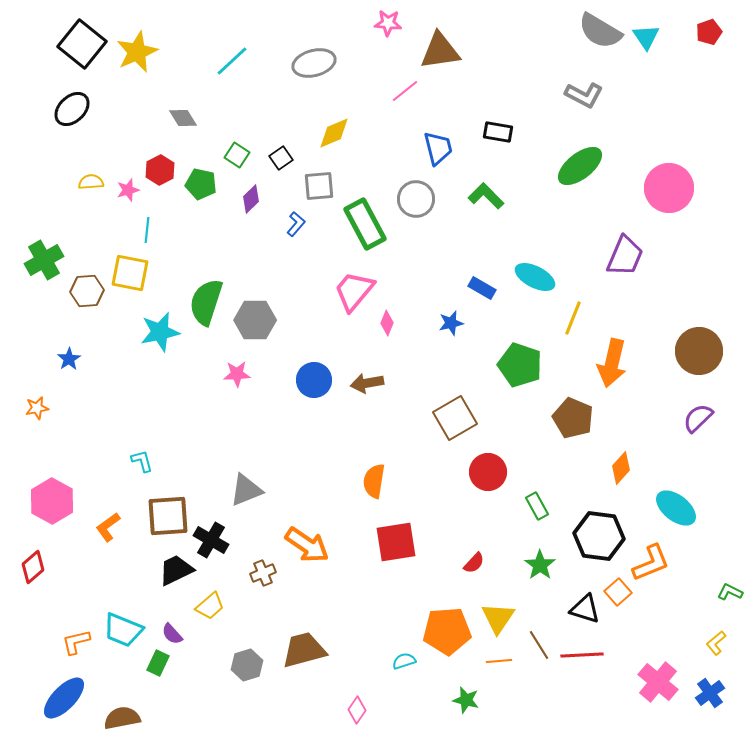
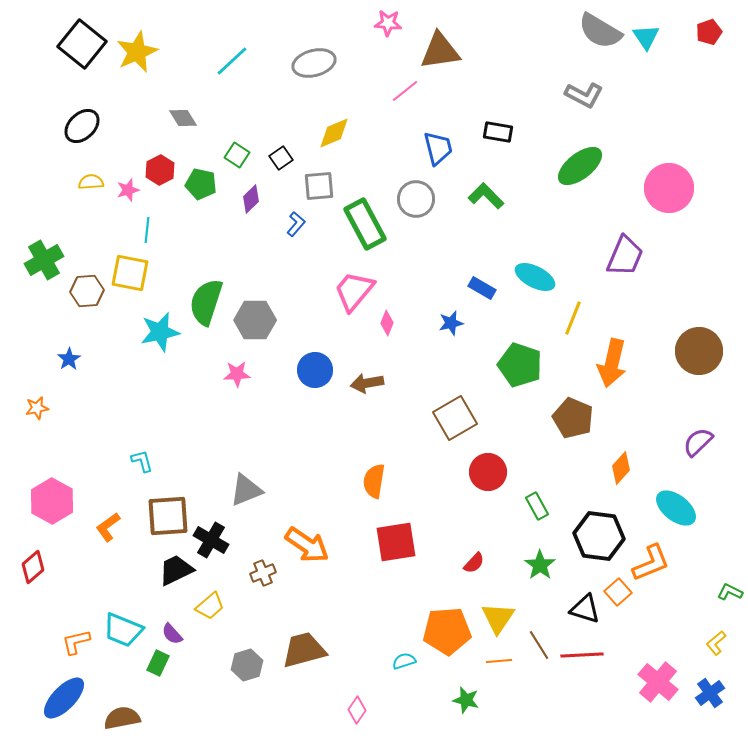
black ellipse at (72, 109): moved 10 px right, 17 px down
blue circle at (314, 380): moved 1 px right, 10 px up
purple semicircle at (698, 418): moved 24 px down
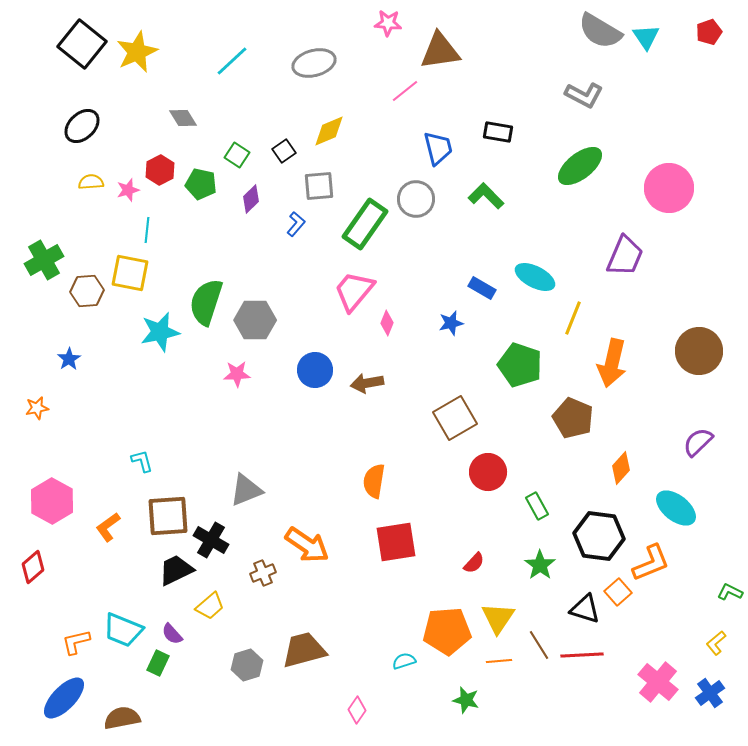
yellow diamond at (334, 133): moved 5 px left, 2 px up
black square at (281, 158): moved 3 px right, 7 px up
green rectangle at (365, 224): rotated 63 degrees clockwise
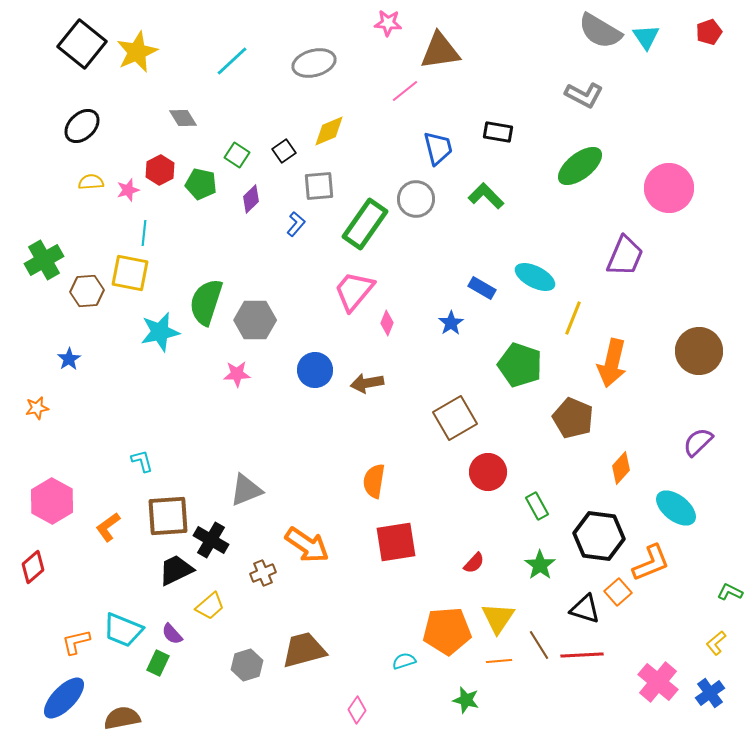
cyan line at (147, 230): moved 3 px left, 3 px down
blue star at (451, 323): rotated 20 degrees counterclockwise
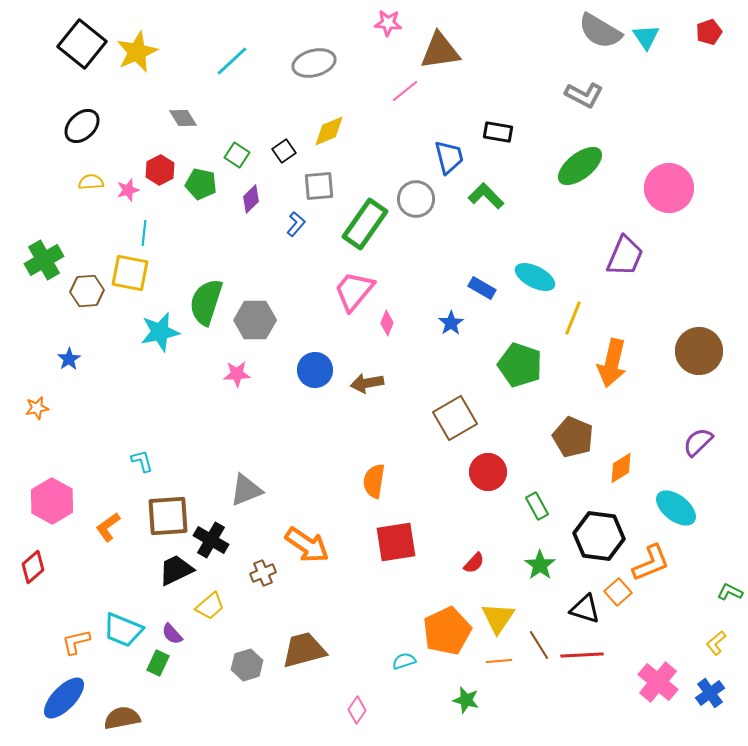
blue trapezoid at (438, 148): moved 11 px right, 9 px down
brown pentagon at (573, 418): moved 19 px down
orange diamond at (621, 468): rotated 16 degrees clockwise
orange pentagon at (447, 631): rotated 21 degrees counterclockwise
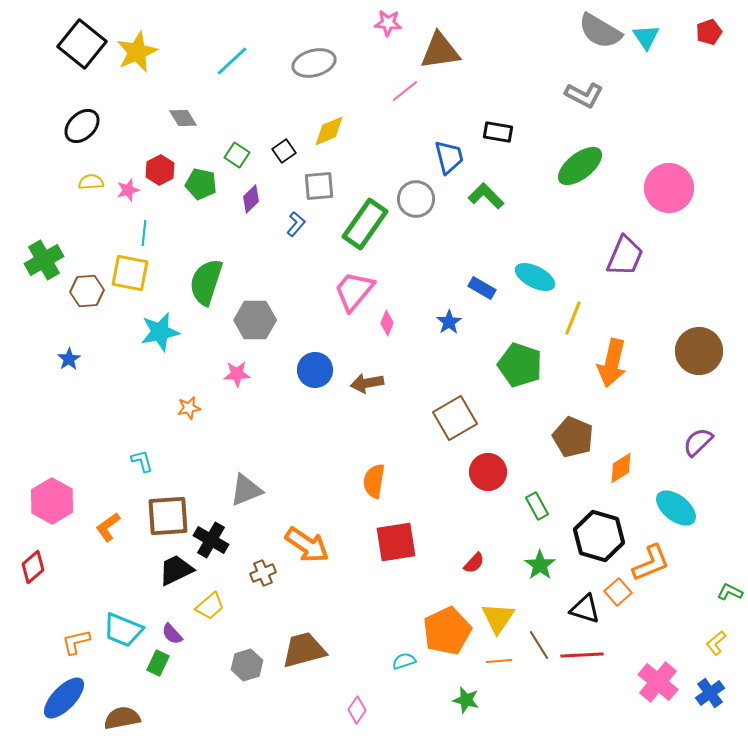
green semicircle at (206, 302): moved 20 px up
blue star at (451, 323): moved 2 px left, 1 px up
orange star at (37, 408): moved 152 px right
black hexagon at (599, 536): rotated 9 degrees clockwise
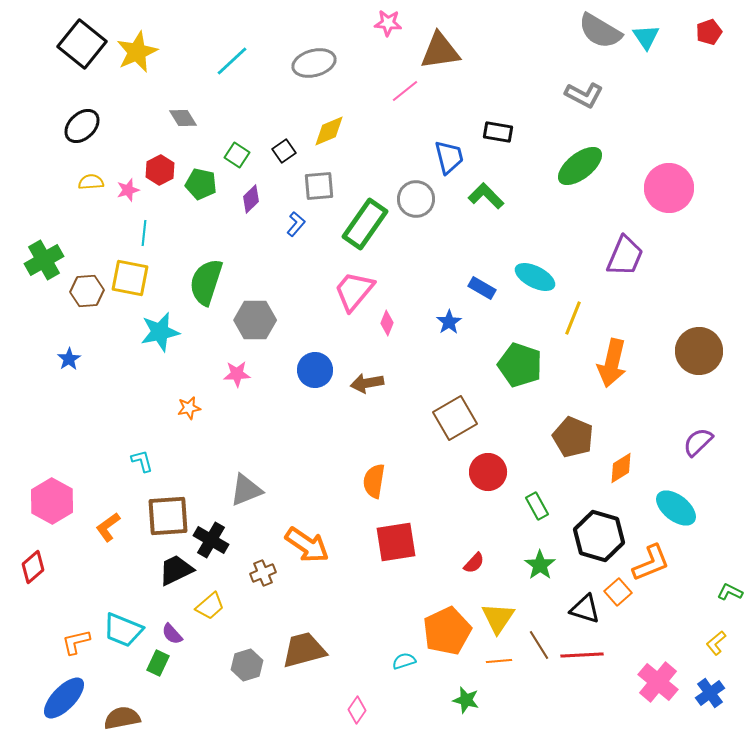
yellow square at (130, 273): moved 5 px down
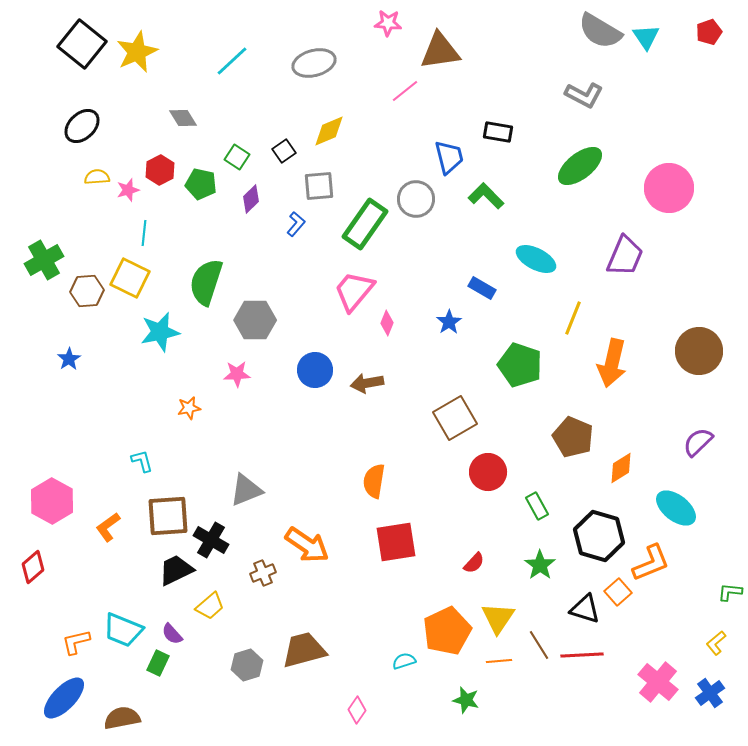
green square at (237, 155): moved 2 px down
yellow semicircle at (91, 182): moved 6 px right, 5 px up
cyan ellipse at (535, 277): moved 1 px right, 18 px up
yellow square at (130, 278): rotated 15 degrees clockwise
green L-shape at (730, 592): rotated 20 degrees counterclockwise
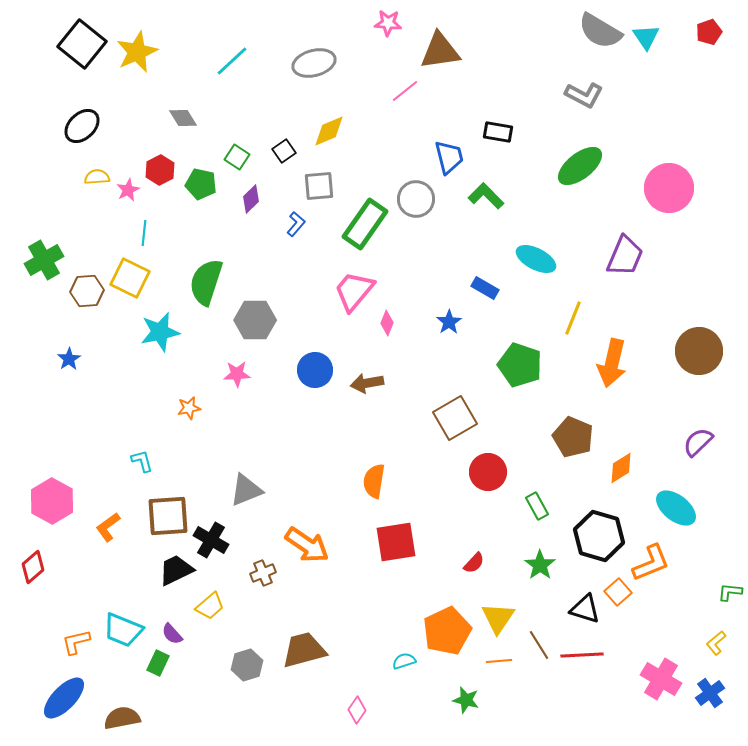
pink star at (128, 190): rotated 10 degrees counterclockwise
blue rectangle at (482, 288): moved 3 px right
pink cross at (658, 682): moved 3 px right, 3 px up; rotated 9 degrees counterclockwise
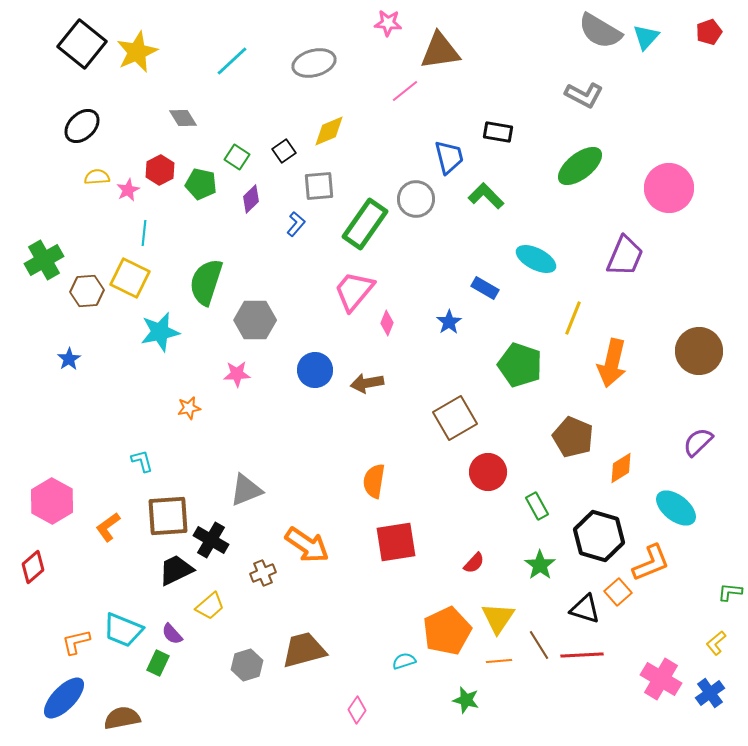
cyan triangle at (646, 37): rotated 16 degrees clockwise
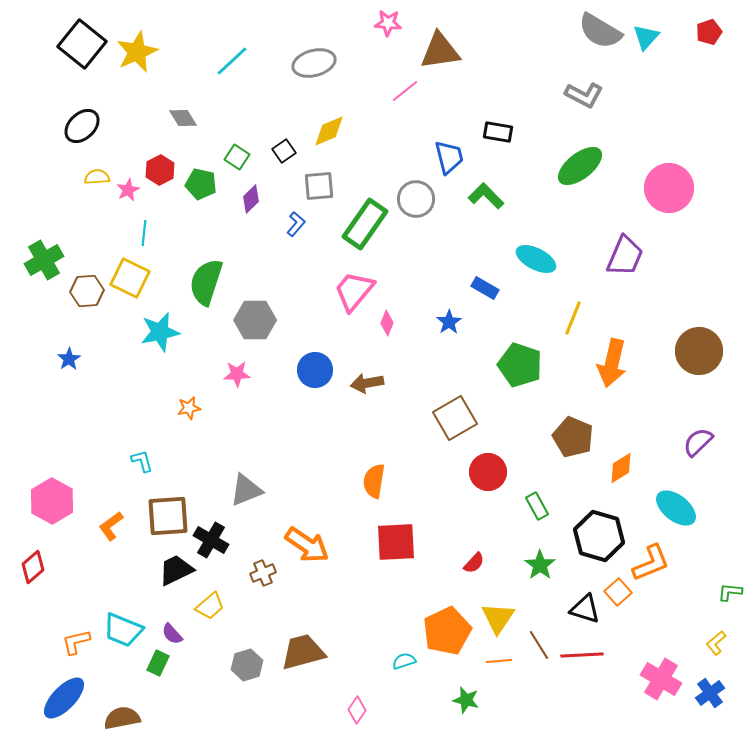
orange L-shape at (108, 527): moved 3 px right, 1 px up
red square at (396, 542): rotated 6 degrees clockwise
brown trapezoid at (304, 650): moved 1 px left, 2 px down
